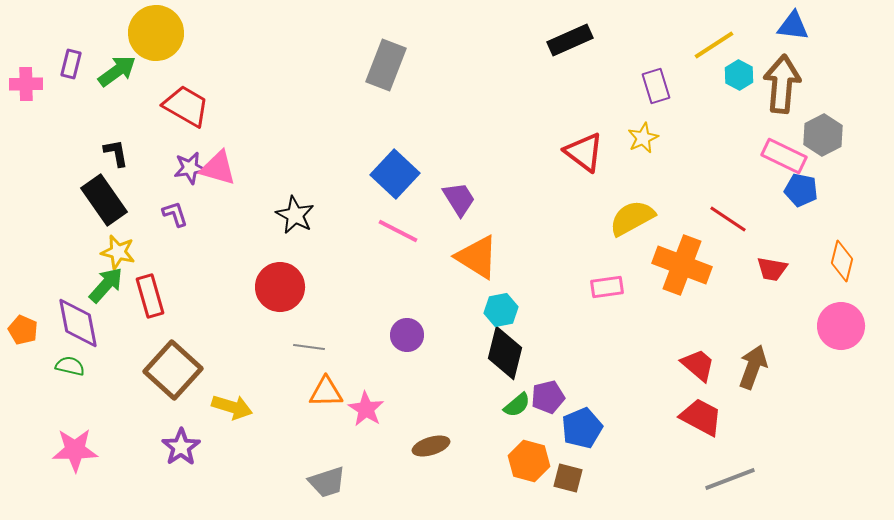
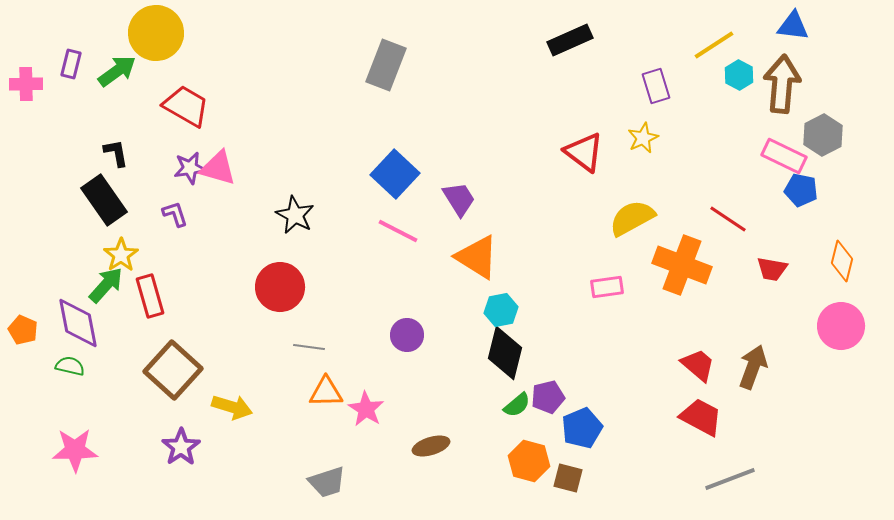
yellow star at (118, 252): moved 3 px right, 3 px down; rotated 24 degrees clockwise
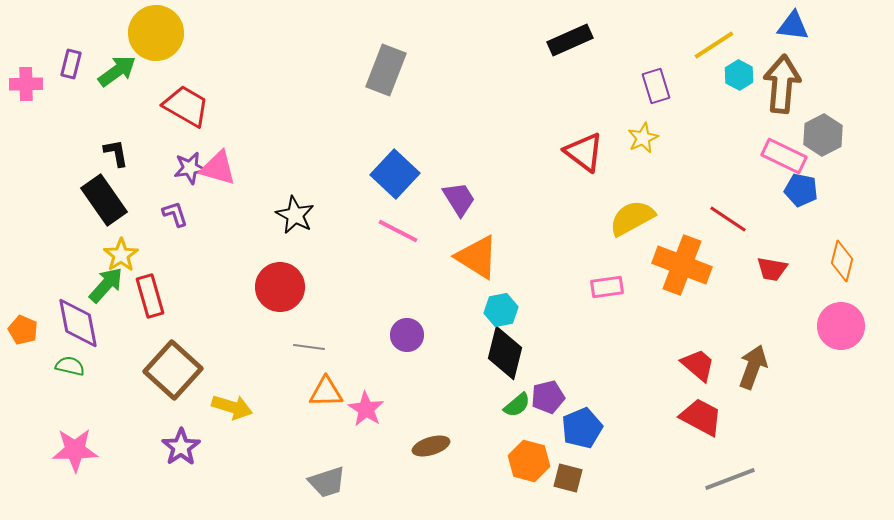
gray rectangle at (386, 65): moved 5 px down
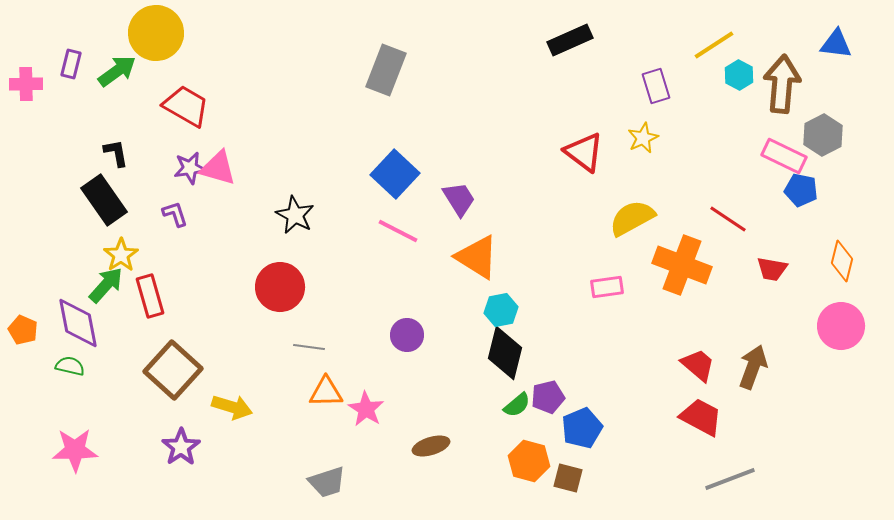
blue triangle at (793, 26): moved 43 px right, 18 px down
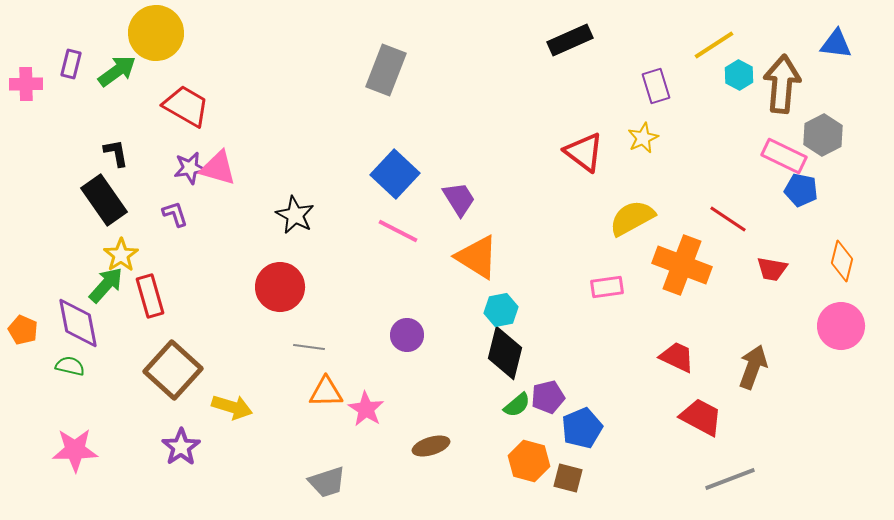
red trapezoid at (698, 365): moved 21 px left, 8 px up; rotated 15 degrees counterclockwise
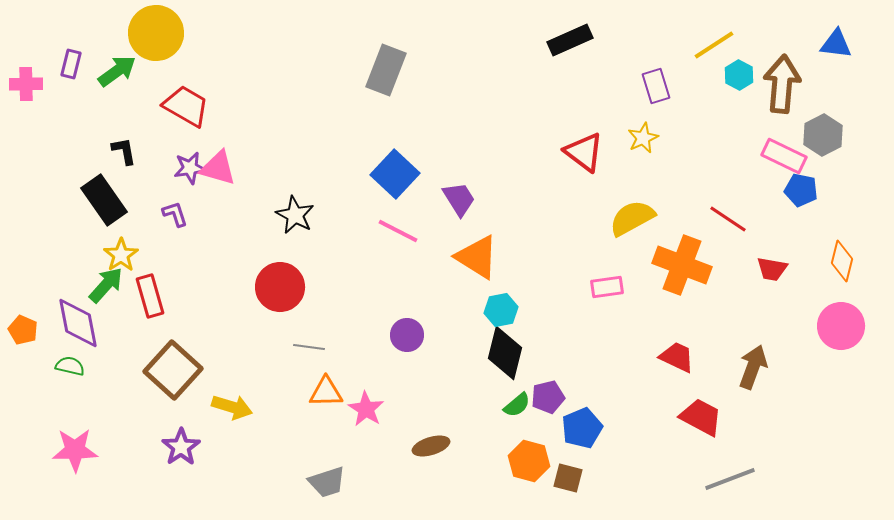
black L-shape at (116, 153): moved 8 px right, 2 px up
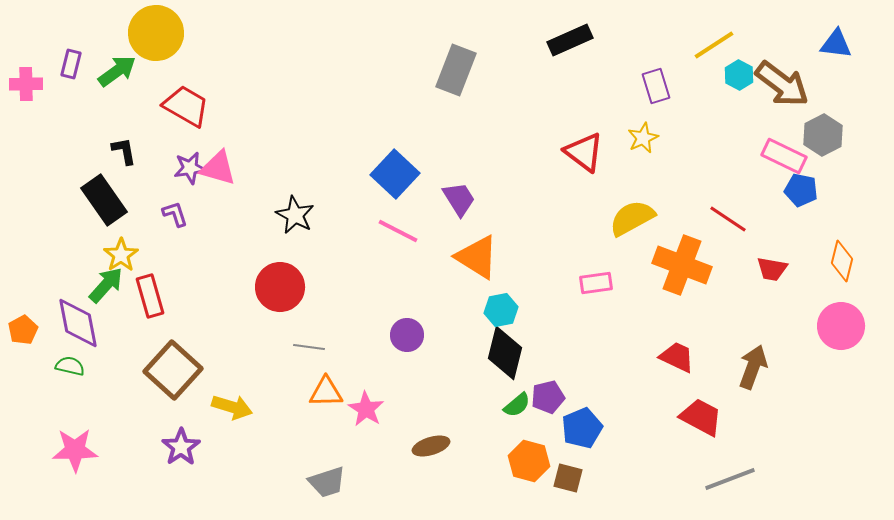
gray rectangle at (386, 70): moved 70 px right
brown arrow at (782, 84): rotated 122 degrees clockwise
pink rectangle at (607, 287): moved 11 px left, 4 px up
orange pentagon at (23, 330): rotated 20 degrees clockwise
